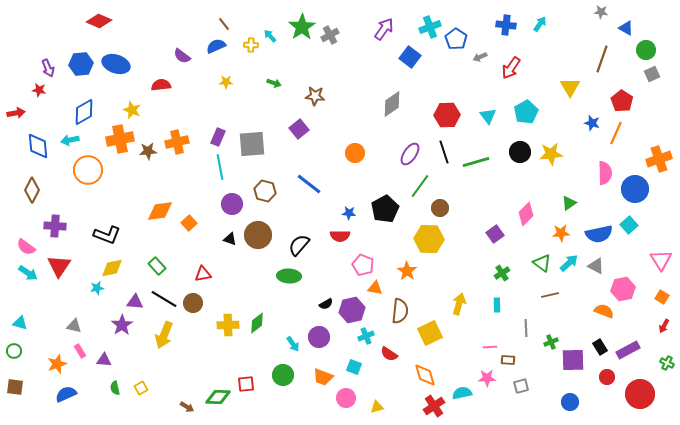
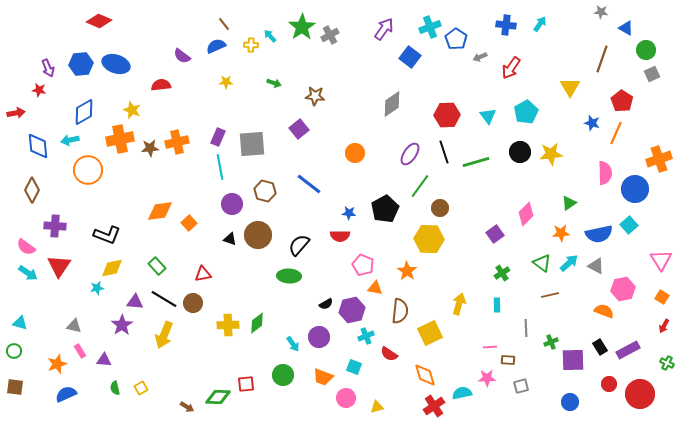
brown star at (148, 151): moved 2 px right, 3 px up
red circle at (607, 377): moved 2 px right, 7 px down
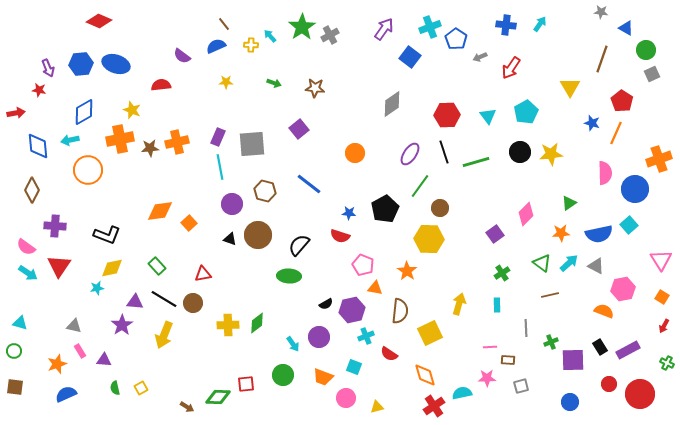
brown star at (315, 96): moved 8 px up
red semicircle at (340, 236): rotated 18 degrees clockwise
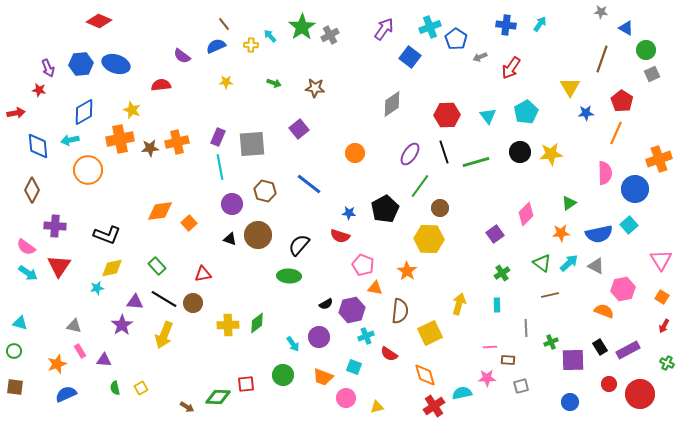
blue star at (592, 123): moved 6 px left, 10 px up; rotated 21 degrees counterclockwise
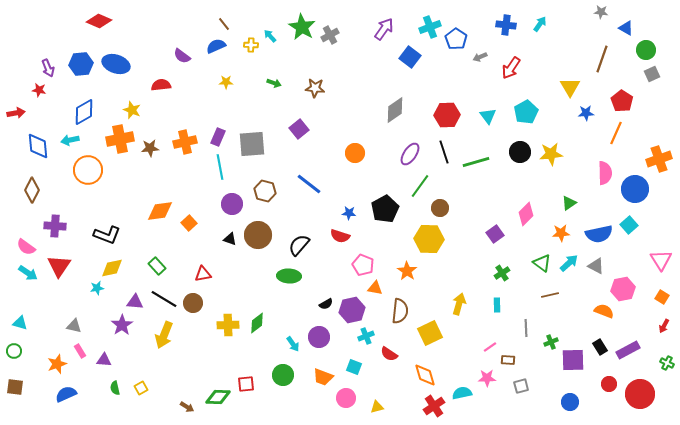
green star at (302, 27): rotated 8 degrees counterclockwise
gray diamond at (392, 104): moved 3 px right, 6 px down
orange cross at (177, 142): moved 8 px right
pink line at (490, 347): rotated 32 degrees counterclockwise
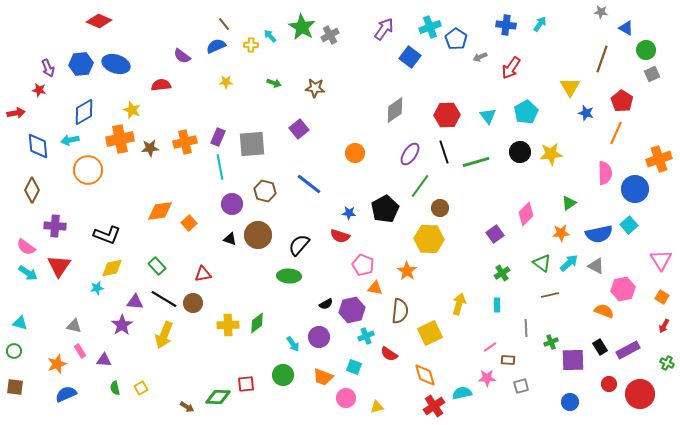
blue star at (586, 113): rotated 21 degrees clockwise
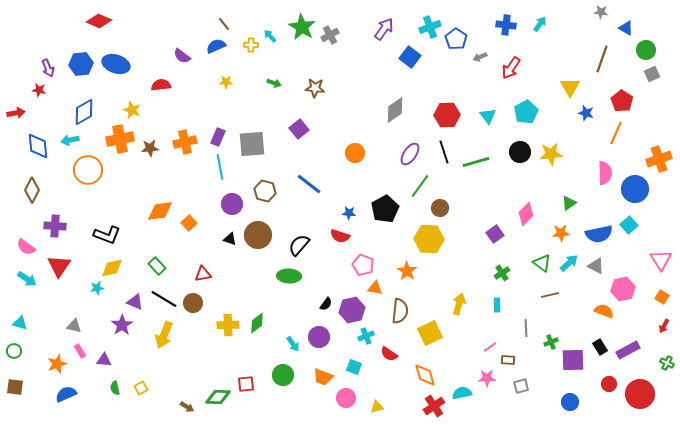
cyan arrow at (28, 273): moved 1 px left, 6 px down
purple triangle at (135, 302): rotated 18 degrees clockwise
black semicircle at (326, 304): rotated 24 degrees counterclockwise
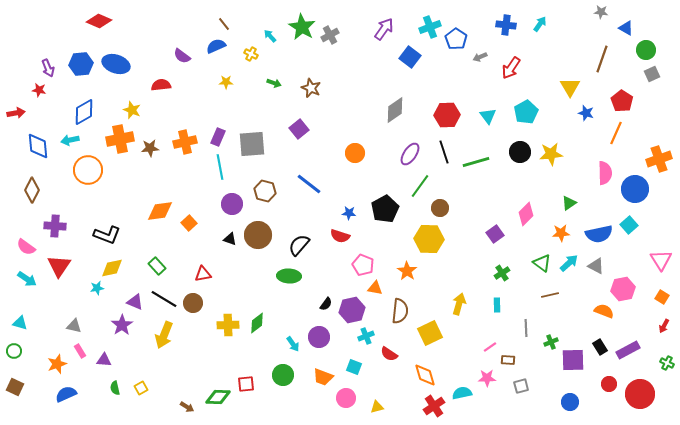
yellow cross at (251, 45): moved 9 px down; rotated 24 degrees clockwise
brown star at (315, 88): moved 4 px left; rotated 18 degrees clockwise
brown square at (15, 387): rotated 18 degrees clockwise
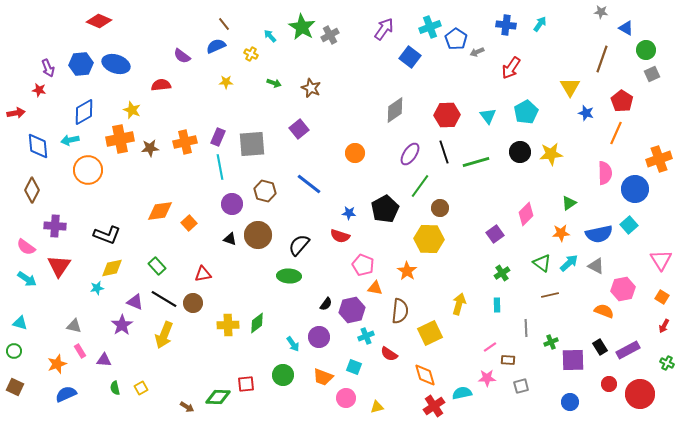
gray arrow at (480, 57): moved 3 px left, 5 px up
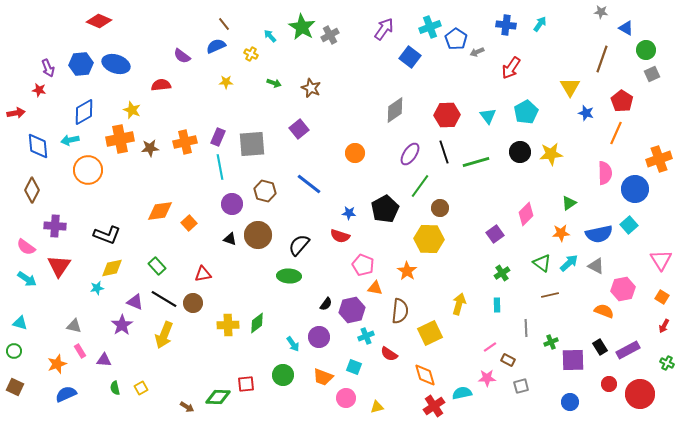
brown rectangle at (508, 360): rotated 24 degrees clockwise
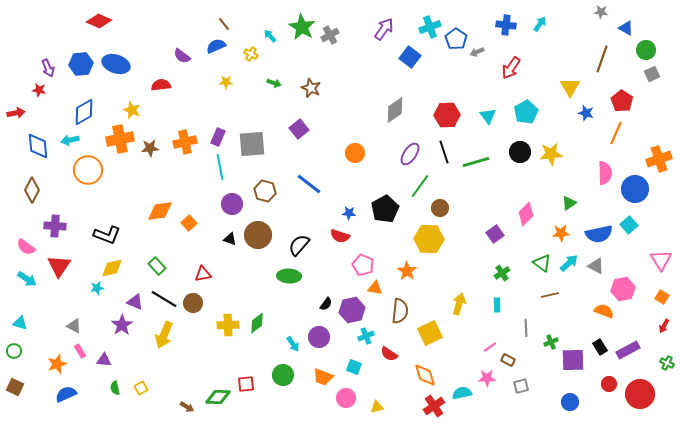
gray triangle at (74, 326): rotated 14 degrees clockwise
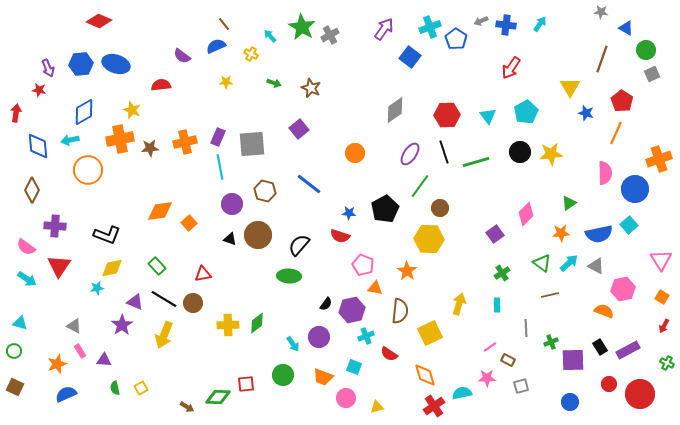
gray arrow at (477, 52): moved 4 px right, 31 px up
red arrow at (16, 113): rotated 72 degrees counterclockwise
